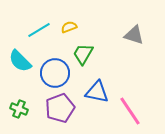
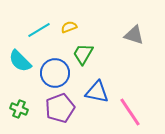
pink line: moved 1 px down
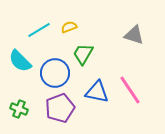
pink line: moved 22 px up
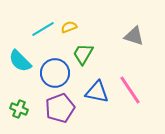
cyan line: moved 4 px right, 1 px up
gray triangle: moved 1 px down
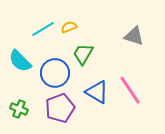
blue triangle: rotated 20 degrees clockwise
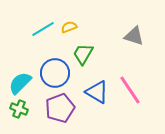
cyan semicircle: moved 22 px down; rotated 90 degrees clockwise
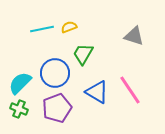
cyan line: moved 1 px left; rotated 20 degrees clockwise
purple pentagon: moved 3 px left
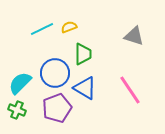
cyan line: rotated 15 degrees counterclockwise
green trapezoid: rotated 150 degrees clockwise
blue triangle: moved 12 px left, 4 px up
green cross: moved 2 px left, 1 px down
